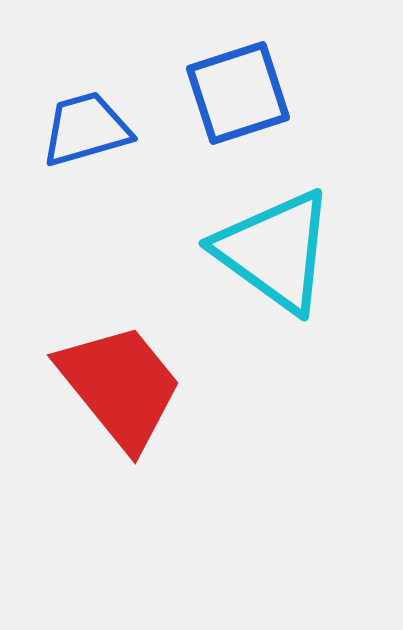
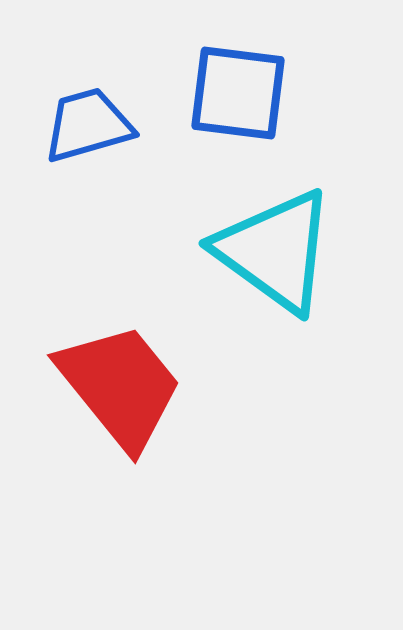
blue square: rotated 25 degrees clockwise
blue trapezoid: moved 2 px right, 4 px up
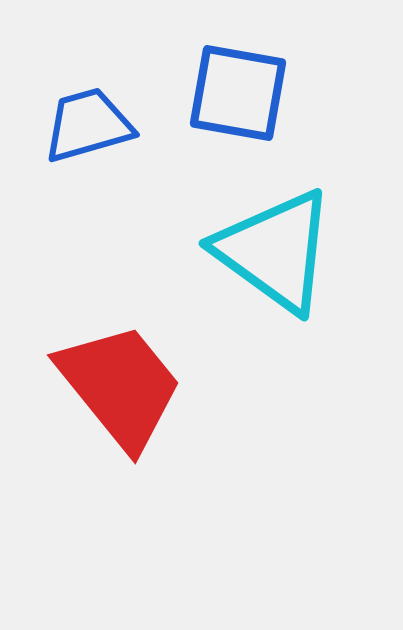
blue square: rotated 3 degrees clockwise
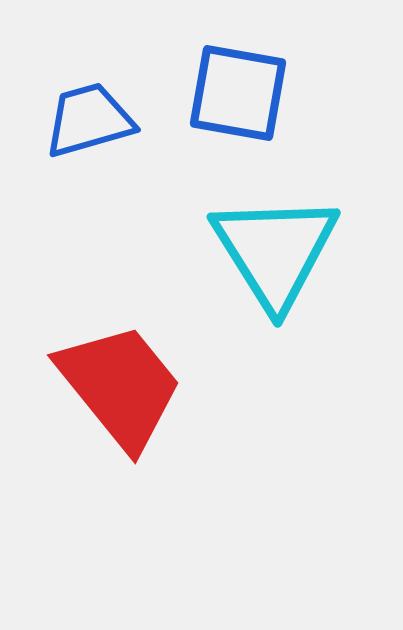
blue trapezoid: moved 1 px right, 5 px up
cyan triangle: rotated 22 degrees clockwise
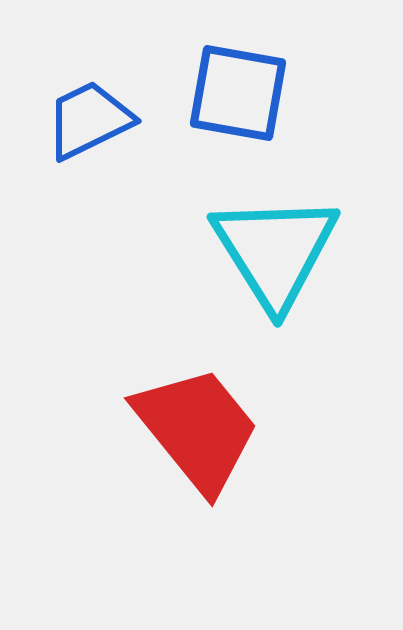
blue trapezoid: rotated 10 degrees counterclockwise
red trapezoid: moved 77 px right, 43 px down
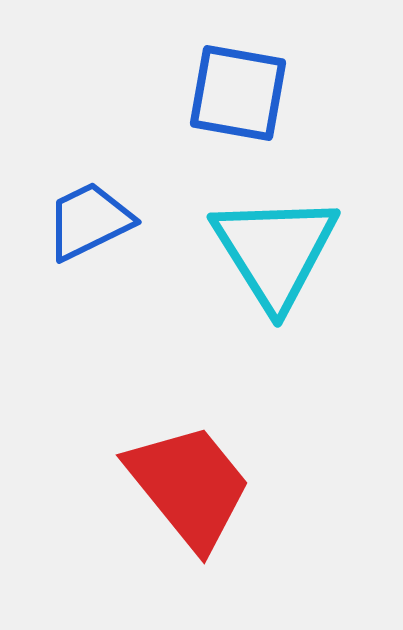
blue trapezoid: moved 101 px down
red trapezoid: moved 8 px left, 57 px down
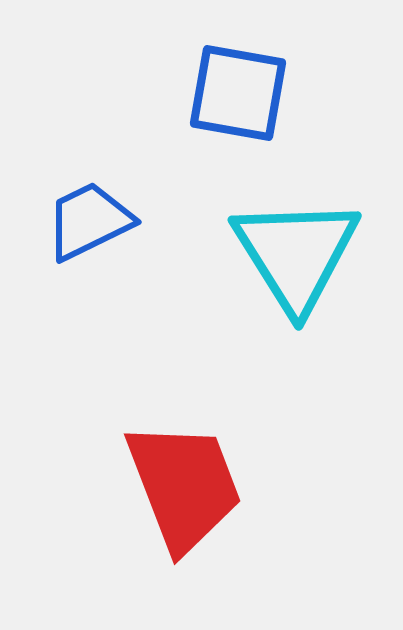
cyan triangle: moved 21 px right, 3 px down
red trapezoid: moved 5 px left; rotated 18 degrees clockwise
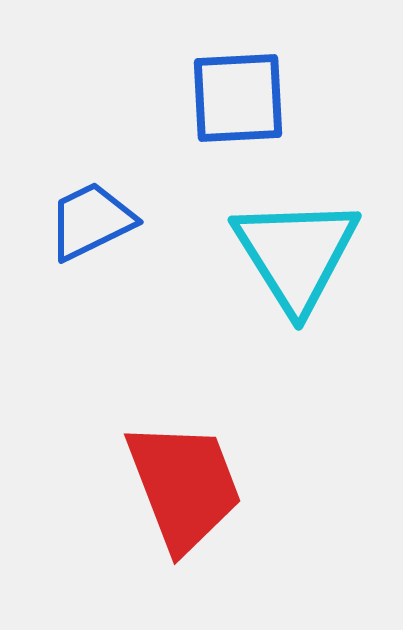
blue square: moved 5 px down; rotated 13 degrees counterclockwise
blue trapezoid: moved 2 px right
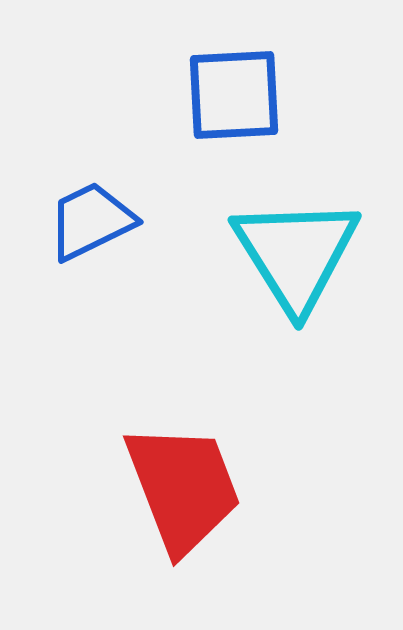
blue square: moved 4 px left, 3 px up
red trapezoid: moved 1 px left, 2 px down
